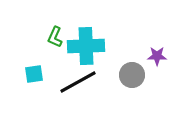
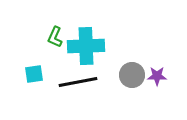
purple star: moved 20 px down
black line: rotated 18 degrees clockwise
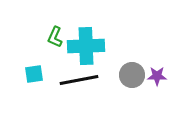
black line: moved 1 px right, 2 px up
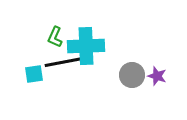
purple star: rotated 18 degrees clockwise
black line: moved 15 px left, 18 px up
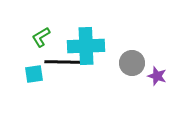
green L-shape: moved 14 px left; rotated 35 degrees clockwise
black line: rotated 12 degrees clockwise
gray circle: moved 12 px up
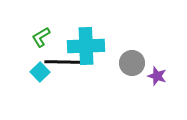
cyan square: moved 6 px right, 2 px up; rotated 36 degrees counterclockwise
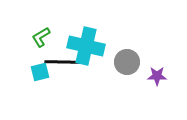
cyan cross: rotated 15 degrees clockwise
gray circle: moved 5 px left, 1 px up
cyan square: rotated 30 degrees clockwise
purple star: rotated 18 degrees counterclockwise
